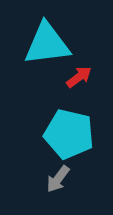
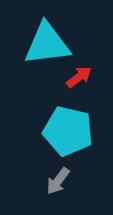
cyan pentagon: moved 1 px left, 3 px up
gray arrow: moved 2 px down
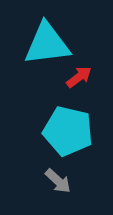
gray arrow: rotated 84 degrees counterclockwise
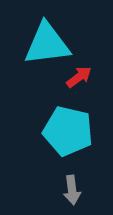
gray arrow: moved 14 px right, 9 px down; rotated 40 degrees clockwise
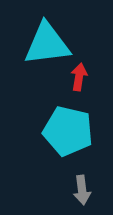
red arrow: rotated 44 degrees counterclockwise
gray arrow: moved 10 px right
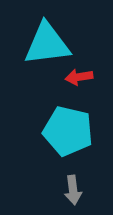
red arrow: rotated 108 degrees counterclockwise
gray arrow: moved 9 px left
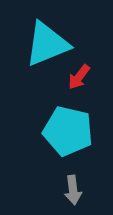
cyan triangle: rotated 15 degrees counterclockwise
red arrow: rotated 44 degrees counterclockwise
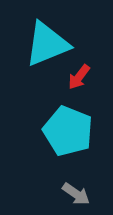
cyan pentagon: rotated 9 degrees clockwise
gray arrow: moved 3 px right, 4 px down; rotated 48 degrees counterclockwise
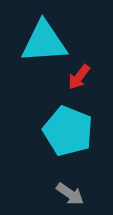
cyan triangle: moved 3 px left, 2 px up; rotated 18 degrees clockwise
gray arrow: moved 6 px left
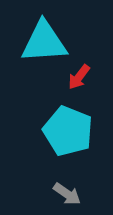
gray arrow: moved 3 px left
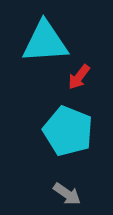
cyan triangle: moved 1 px right
